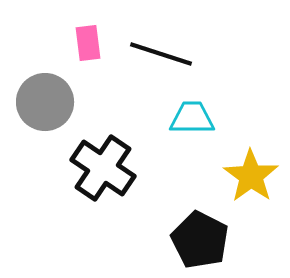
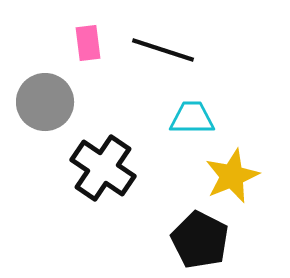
black line: moved 2 px right, 4 px up
yellow star: moved 19 px left; rotated 14 degrees clockwise
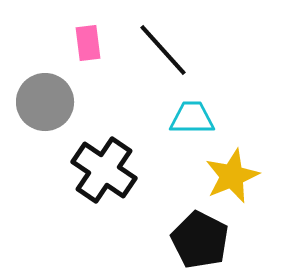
black line: rotated 30 degrees clockwise
black cross: moved 1 px right, 2 px down
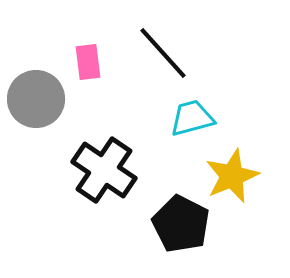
pink rectangle: moved 19 px down
black line: moved 3 px down
gray circle: moved 9 px left, 3 px up
cyan trapezoid: rotated 15 degrees counterclockwise
black pentagon: moved 19 px left, 16 px up
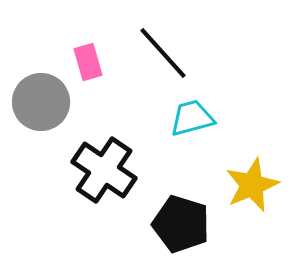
pink rectangle: rotated 9 degrees counterclockwise
gray circle: moved 5 px right, 3 px down
yellow star: moved 20 px right, 9 px down
black pentagon: rotated 10 degrees counterclockwise
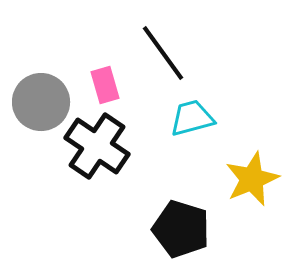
black line: rotated 6 degrees clockwise
pink rectangle: moved 17 px right, 23 px down
black cross: moved 7 px left, 24 px up
yellow star: moved 6 px up
black pentagon: moved 5 px down
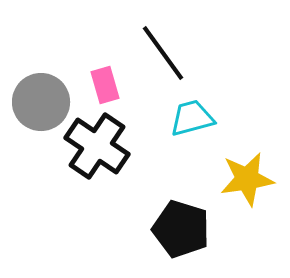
yellow star: moved 5 px left; rotated 14 degrees clockwise
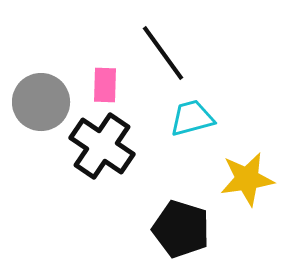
pink rectangle: rotated 18 degrees clockwise
black cross: moved 5 px right
